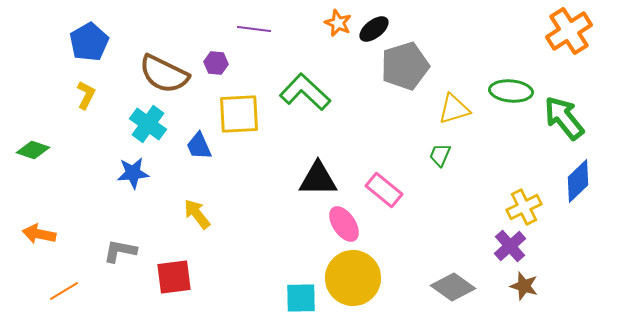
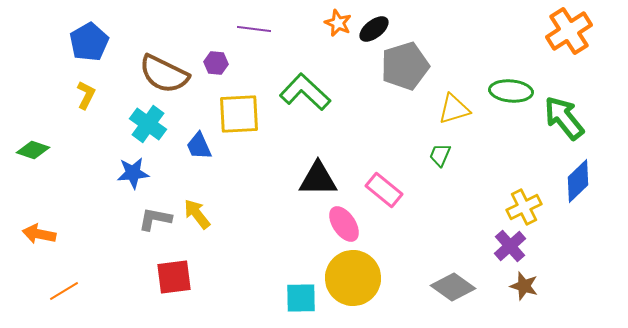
gray L-shape: moved 35 px right, 32 px up
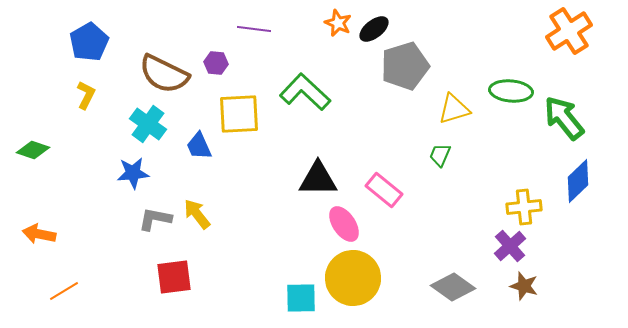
yellow cross: rotated 20 degrees clockwise
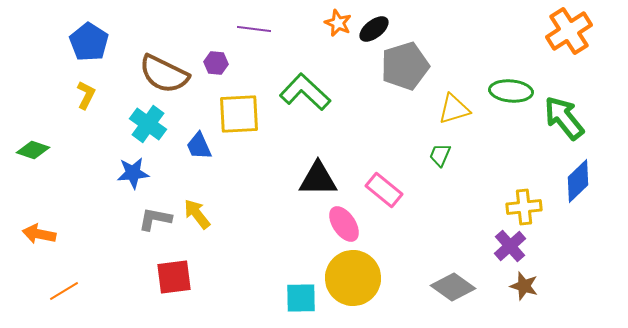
blue pentagon: rotated 9 degrees counterclockwise
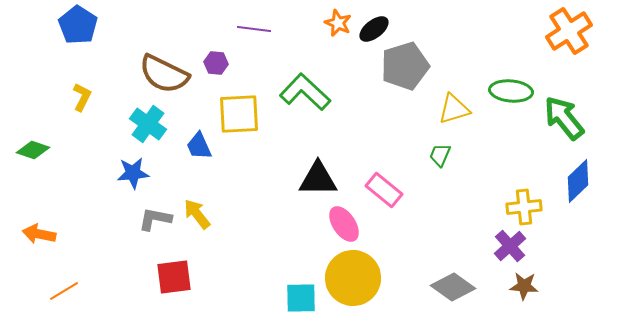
blue pentagon: moved 11 px left, 17 px up
yellow L-shape: moved 4 px left, 2 px down
brown star: rotated 12 degrees counterclockwise
